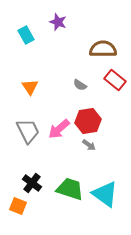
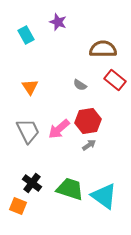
gray arrow: rotated 72 degrees counterclockwise
cyan triangle: moved 1 px left, 2 px down
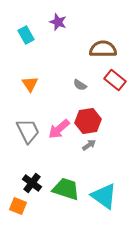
orange triangle: moved 3 px up
green trapezoid: moved 4 px left
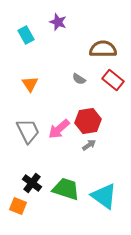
red rectangle: moved 2 px left
gray semicircle: moved 1 px left, 6 px up
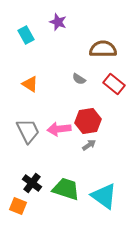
red rectangle: moved 1 px right, 4 px down
orange triangle: rotated 24 degrees counterclockwise
pink arrow: rotated 35 degrees clockwise
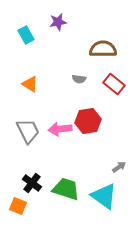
purple star: rotated 30 degrees counterclockwise
gray semicircle: rotated 24 degrees counterclockwise
pink arrow: moved 1 px right
gray arrow: moved 30 px right, 22 px down
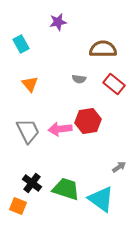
cyan rectangle: moved 5 px left, 9 px down
orange triangle: rotated 18 degrees clockwise
cyan triangle: moved 3 px left, 3 px down
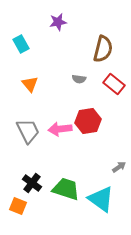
brown semicircle: rotated 104 degrees clockwise
